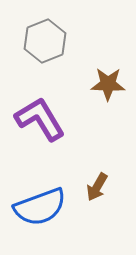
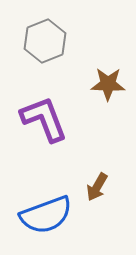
purple L-shape: moved 4 px right; rotated 10 degrees clockwise
blue semicircle: moved 6 px right, 8 px down
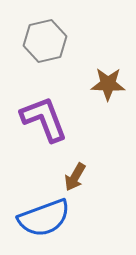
gray hexagon: rotated 9 degrees clockwise
brown arrow: moved 22 px left, 10 px up
blue semicircle: moved 2 px left, 3 px down
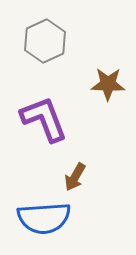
gray hexagon: rotated 12 degrees counterclockwise
blue semicircle: rotated 16 degrees clockwise
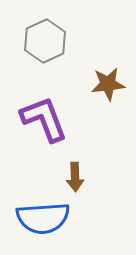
brown star: rotated 8 degrees counterclockwise
brown arrow: rotated 32 degrees counterclockwise
blue semicircle: moved 1 px left
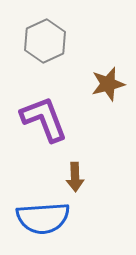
brown star: rotated 8 degrees counterclockwise
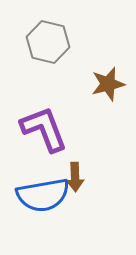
gray hexagon: moved 3 px right, 1 px down; rotated 21 degrees counterclockwise
purple L-shape: moved 10 px down
blue semicircle: moved 23 px up; rotated 6 degrees counterclockwise
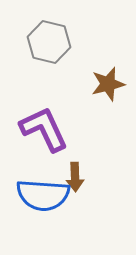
gray hexagon: moved 1 px right
purple L-shape: rotated 4 degrees counterclockwise
blue semicircle: rotated 14 degrees clockwise
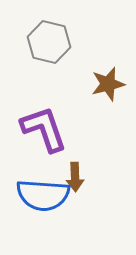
purple L-shape: rotated 6 degrees clockwise
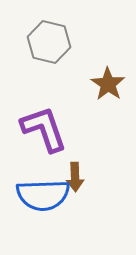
brown star: rotated 24 degrees counterclockwise
blue semicircle: rotated 6 degrees counterclockwise
